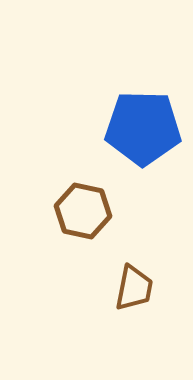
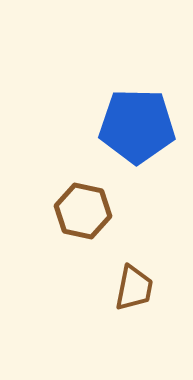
blue pentagon: moved 6 px left, 2 px up
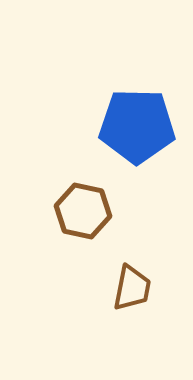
brown trapezoid: moved 2 px left
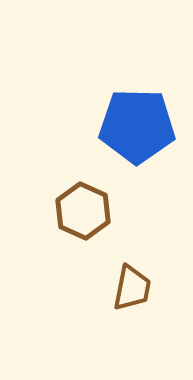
brown hexagon: rotated 12 degrees clockwise
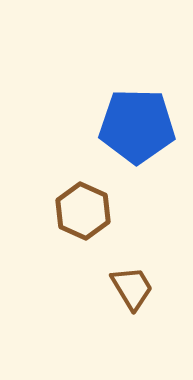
brown trapezoid: rotated 42 degrees counterclockwise
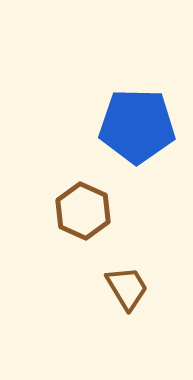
brown trapezoid: moved 5 px left
